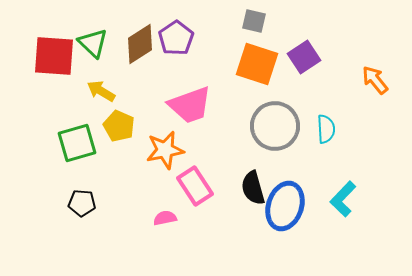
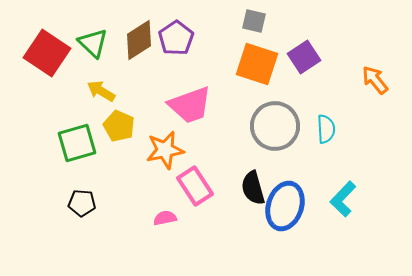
brown diamond: moved 1 px left, 4 px up
red square: moved 7 px left, 3 px up; rotated 30 degrees clockwise
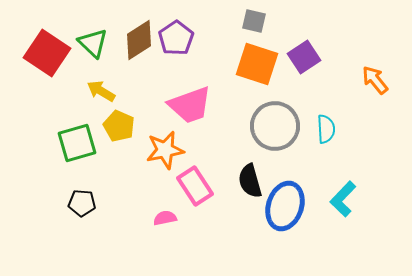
black semicircle: moved 3 px left, 7 px up
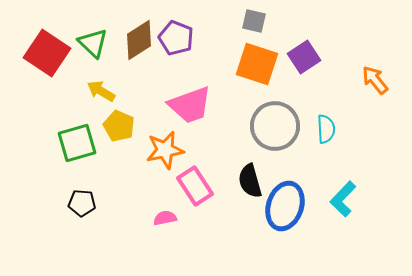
purple pentagon: rotated 16 degrees counterclockwise
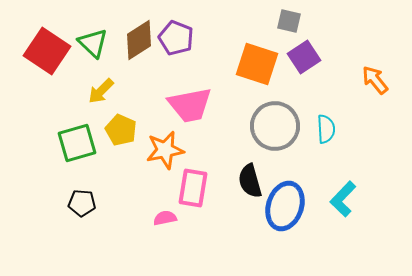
gray square: moved 35 px right
red square: moved 2 px up
yellow arrow: rotated 76 degrees counterclockwise
pink trapezoid: rotated 9 degrees clockwise
yellow pentagon: moved 2 px right, 4 px down
pink rectangle: moved 2 px left, 2 px down; rotated 42 degrees clockwise
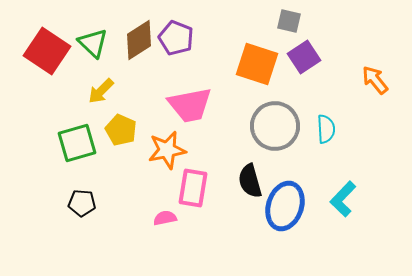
orange star: moved 2 px right
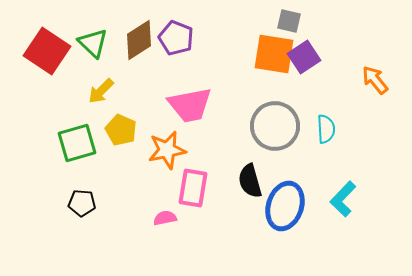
orange square: moved 17 px right, 10 px up; rotated 9 degrees counterclockwise
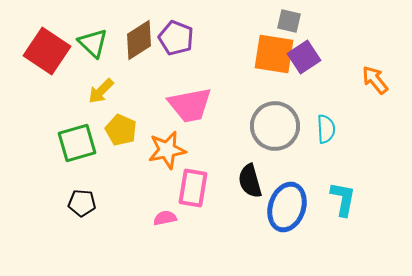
cyan L-shape: rotated 147 degrees clockwise
blue ellipse: moved 2 px right, 1 px down
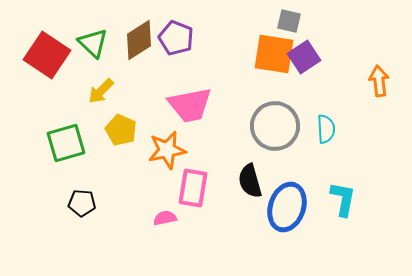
red square: moved 4 px down
orange arrow: moved 4 px right, 1 px down; rotated 32 degrees clockwise
green square: moved 11 px left
